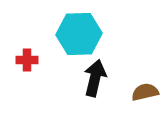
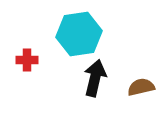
cyan hexagon: rotated 6 degrees counterclockwise
brown semicircle: moved 4 px left, 5 px up
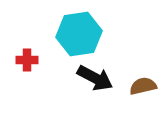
black arrow: rotated 105 degrees clockwise
brown semicircle: moved 2 px right, 1 px up
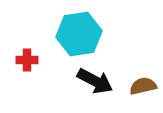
black arrow: moved 3 px down
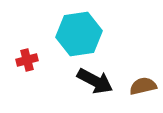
red cross: rotated 15 degrees counterclockwise
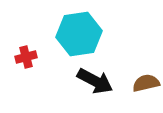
red cross: moved 1 px left, 3 px up
brown semicircle: moved 3 px right, 3 px up
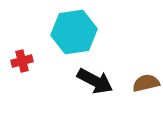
cyan hexagon: moved 5 px left, 2 px up
red cross: moved 4 px left, 4 px down
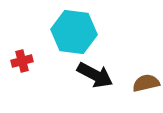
cyan hexagon: rotated 15 degrees clockwise
black arrow: moved 6 px up
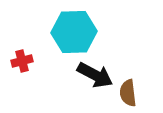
cyan hexagon: rotated 9 degrees counterclockwise
brown semicircle: moved 18 px left, 10 px down; rotated 84 degrees counterclockwise
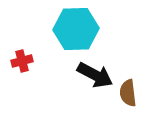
cyan hexagon: moved 2 px right, 3 px up
